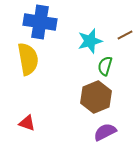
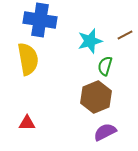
blue cross: moved 2 px up
red triangle: rotated 18 degrees counterclockwise
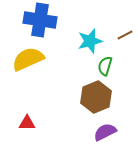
yellow semicircle: rotated 104 degrees counterclockwise
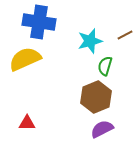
blue cross: moved 1 px left, 2 px down
yellow semicircle: moved 3 px left
purple semicircle: moved 3 px left, 3 px up
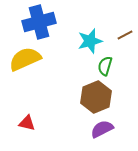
blue cross: rotated 24 degrees counterclockwise
red triangle: rotated 12 degrees clockwise
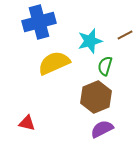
yellow semicircle: moved 29 px right, 4 px down
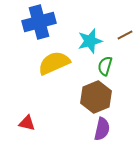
purple semicircle: rotated 130 degrees clockwise
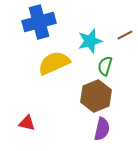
brown hexagon: moved 1 px up
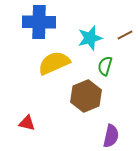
blue cross: rotated 16 degrees clockwise
cyan star: moved 3 px up
brown hexagon: moved 10 px left
purple semicircle: moved 9 px right, 7 px down
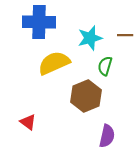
brown line: rotated 28 degrees clockwise
red triangle: moved 1 px right, 1 px up; rotated 24 degrees clockwise
purple semicircle: moved 4 px left
